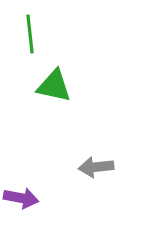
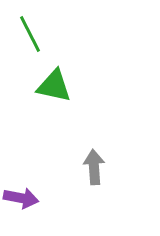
green line: rotated 21 degrees counterclockwise
gray arrow: moved 2 px left; rotated 92 degrees clockwise
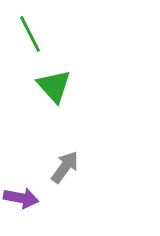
green triangle: rotated 36 degrees clockwise
gray arrow: moved 29 px left; rotated 40 degrees clockwise
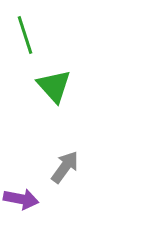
green line: moved 5 px left, 1 px down; rotated 9 degrees clockwise
purple arrow: moved 1 px down
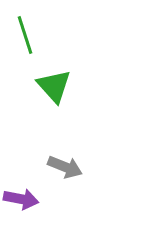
gray arrow: rotated 76 degrees clockwise
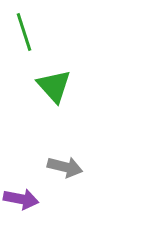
green line: moved 1 px left, 3 px up
gray arrow: rotated 8 degrees counterclockwise
